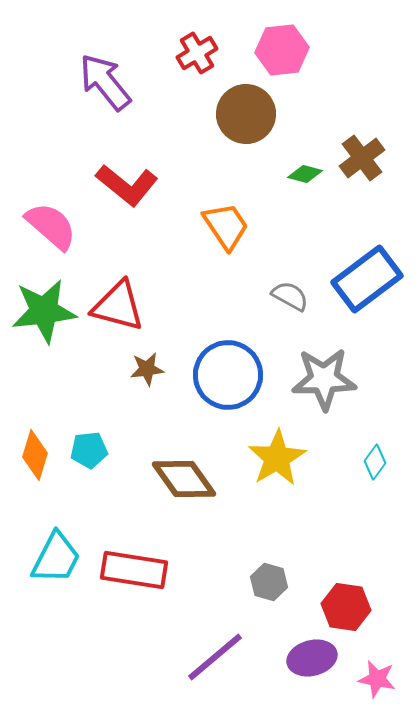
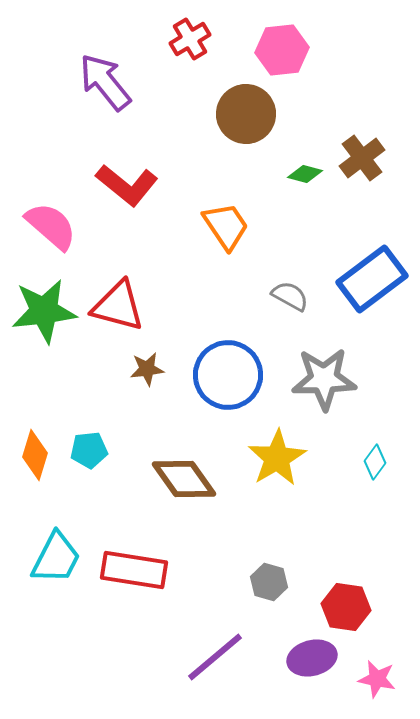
red cross: moved 7 px left, 14 px up
blue rectangle: moved 5 px right
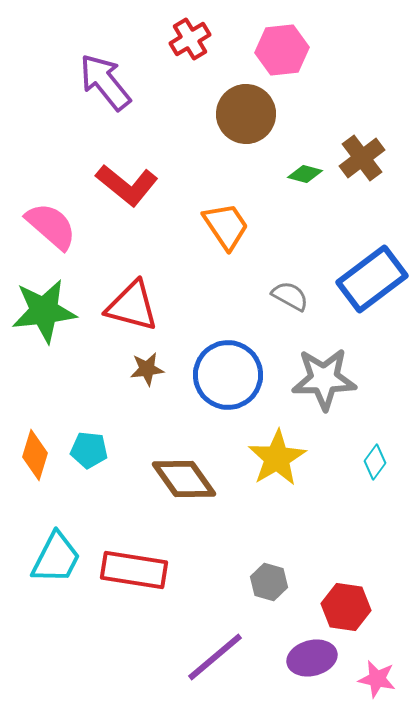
red triangle: moved 14 px right
cyan pentagon: rotated 12 degrees clockwise
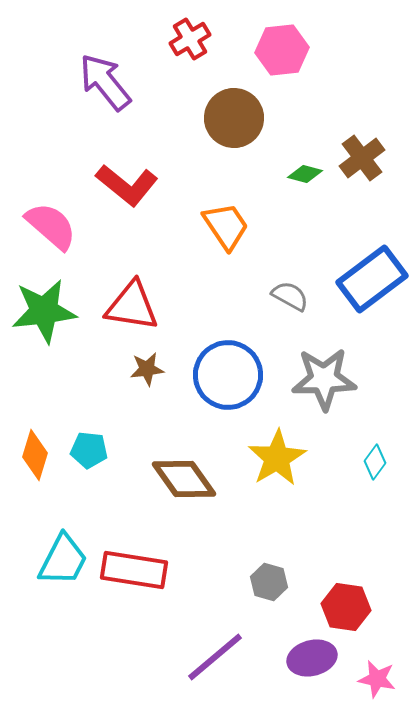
brown circle: moved 12 px left, 4 px down
red triangle: rotated 6 degrees counterclockwise
cyan trapezoid: moved 7 px right, 2 px down
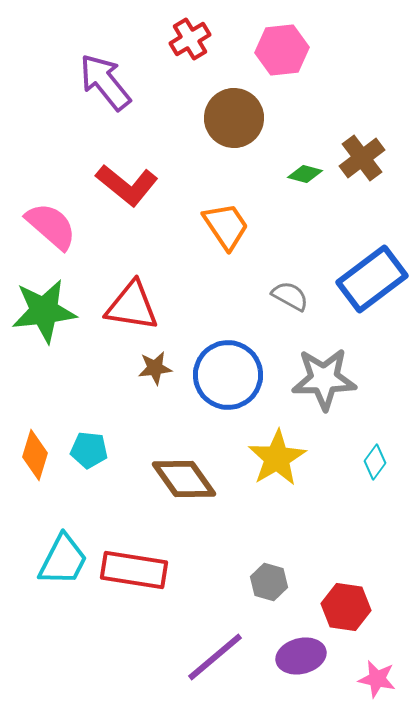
brown star: moved 8 px right, 1 px up
purple ellipse: moved 11 px left, 2 px up
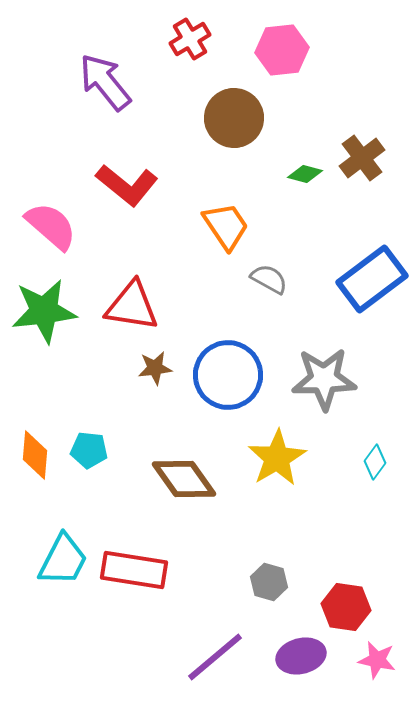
gray semicircle: moved 21 px left, 17 px up
orange diamond: rotated 12 degrees counterclockwise
pink star: moved 19 px up
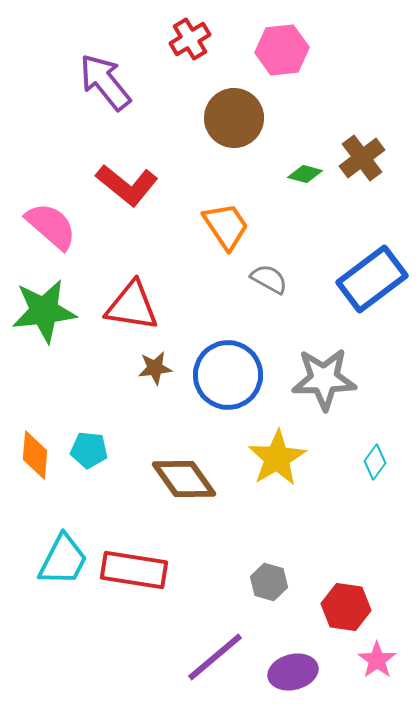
purple ellipse: moved 8 px left, 16 px down
pink star: rotated 24 degrees clockwise
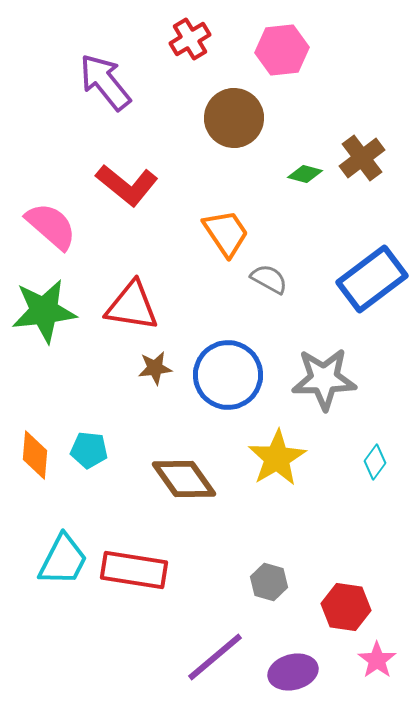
orange trapezoid: moved 7 px down
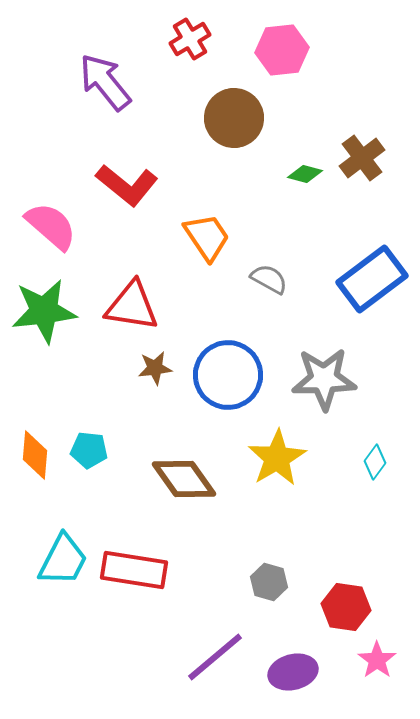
orange trapezoid: moved 19 px left, 4 px down
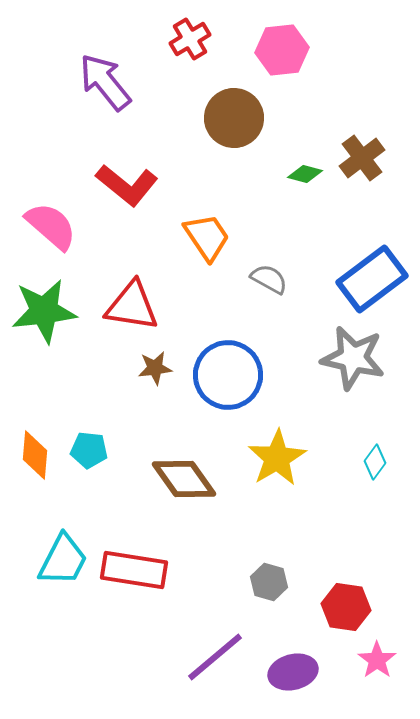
gray star: moved 29 px right, 21 px up; rotated 14 degrees clockwise
